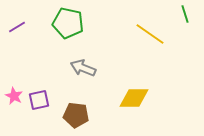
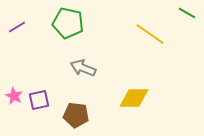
green line: moved 2 px right, 1 px up; rotated 42 degrees counterclockwise
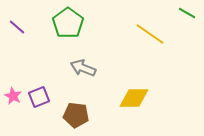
green pentagon: rotated 24 degrees clockwise
purple line: rotated 72 degrees clockwise
pink star: moved 1 px left
purple square: moved 3 px up; rotated 10 degrees counterclockwise
